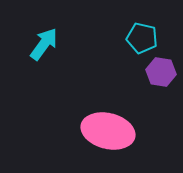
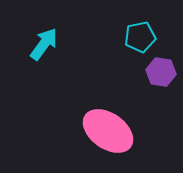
cyan pentagon: moved 2 px left, 1 px up; rotated 24 degrees counterclockwise
pink ellipse: rotated 21 degrees clockwise
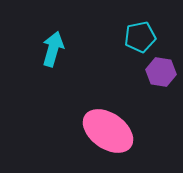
cyan arrow: moved 9 px right, 5 px down; rotated 20 degrees counterclockwise
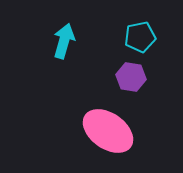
cyan arrow: moved 11 px right, 8 px up
purple hexagon: moved 30 px left, 5 px down
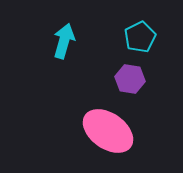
cyan pentagon: rotated 16 degrees counterclockwise
purple hexagon: moved 1 px left, 2 px down
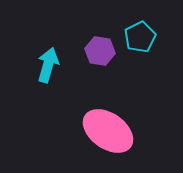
cyan arrow: moved 16 px left, 24 px down
purple hexagon: moved 30 px left, 28 px up
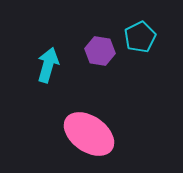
pink ellipse: moved 19 px left, 3 px down
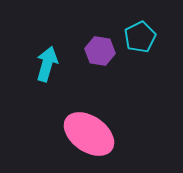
cyan arrow: moved 1 px left, 1 px up
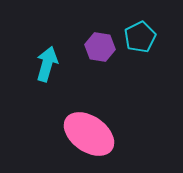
purple hexagon: moved 4 px up
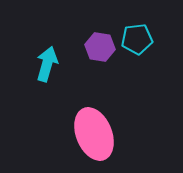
cyan pentagon: moved 3 px left, 2 px down; rotated 20 degrees clockwise
pink ellipse: moved 5 px right; rotated 33 degrees clockwise
